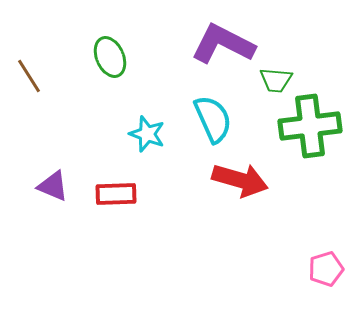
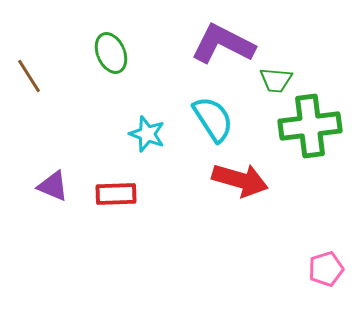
green ellipse: moved 1 px right, 4 px up
cyan semicircle: rotated 9 degrees counterclockwise
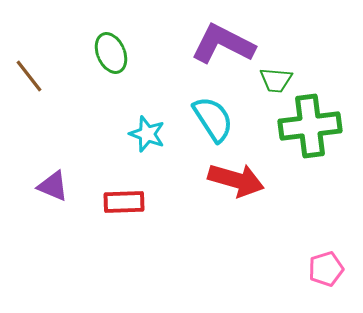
brown line: rotated 6 degrees counterclockwise
red arrow: moved 4 px left
red rectangle: moved 8 px right, 8 px down
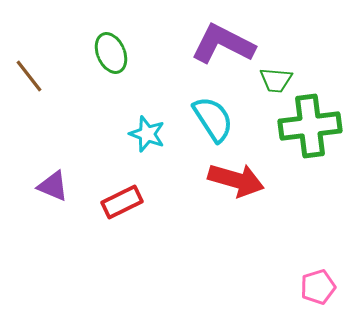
red rectangle: moved 2 px left; rotated 24 degrees counterclockwise
pink pentagon: moved 8 px left, 18 px down
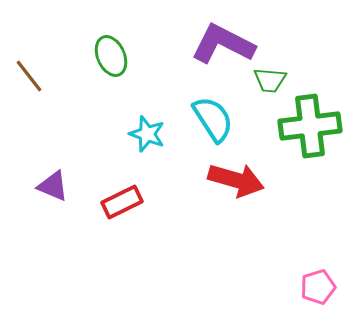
green ellipse: moved 3 px down
green trapezoid: moved 6 px left
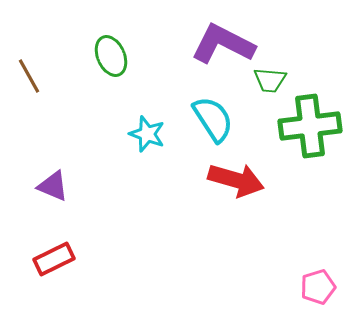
brown line: rotated 9 degrees clockwise
red rectangle: moved 68 px left, 57 px down
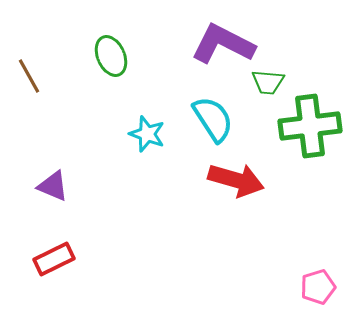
green trapezoid: moved 2 px left, 2 px down
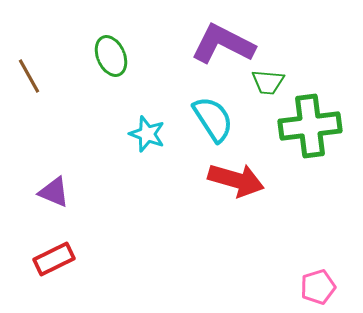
purple triangle: moved 1 px right, 6 px down
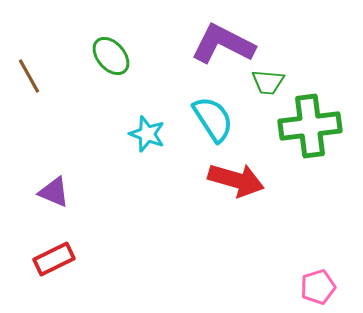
green ellipse: rotated 18 degrees counterclockwise
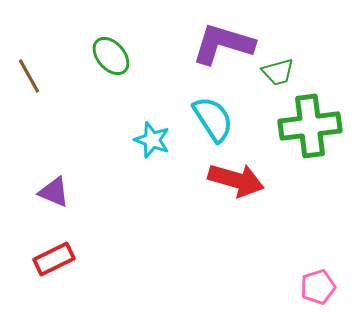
purple L-shape: rotated 10 degrees counterclockwise
green trapezoid: moved 10 px right, 10 px up; rotated 20 degrees counterclockwise
cyan star: moved 5 px right, 6 px down
